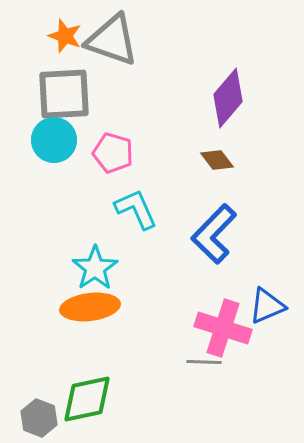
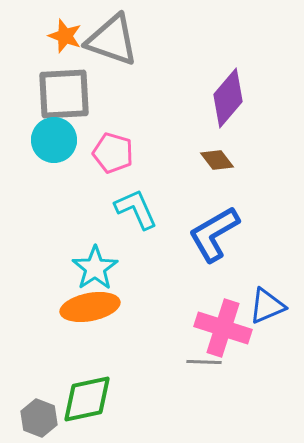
blue L-shape: rotated 16 degrees clockwise
orange ellipse: rotated 4 degrees counterclockwise
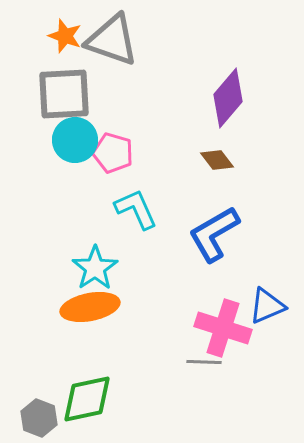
cyan circle: moved 21 px right
